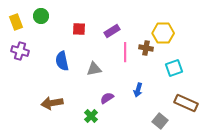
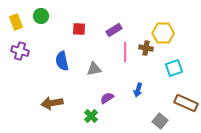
purple rectangle: moved 2 px right, 1 px up
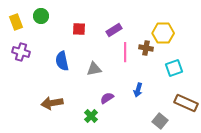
purple cross: moved 1 px right, 1 px down
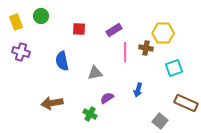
gray triangle: moved 1 px right, 4 px down
green cross: moved 1 px left, 2 px up; rotated 16 degrees counterclockwise
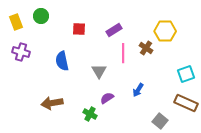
yellow hexagon: moved 2 px right, 2 px up
brown cross: rotated 24 degrees clockwise
pink line: moved 2 px left, 1 px down
cyan square: moved 12 px right, 6 px down
gray triangle: moved 4 px right, 2 px up; rotated 49 degrees counterclockwise
blue arrow: rotated 16 degrees clockwise
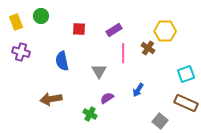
brown cross: moved 2 px right
brown arrow: moved 1 px left, 4 px up
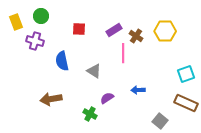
brown cross: moved 12 px left, 12 px up
purple cross: moved 14 px right, 11 px up
gray triangle: moved 5 px left; rotated 28 degrees counterclockwise
blue arrow: rotated 56 degrees clockwise
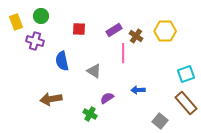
brown rectangle: rotated 25 degrees clockwise
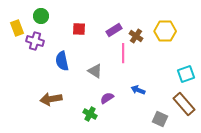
yellow rectangle: moved 1 px right, 6 px down
gray triangle: moved 1 px right
blue arrow: rotated 24 degrees clockwise
brown rectangle: moved 2 px left, 1 px down
gray square: moved 2 px up; rotated 14 degrees counterclockwise
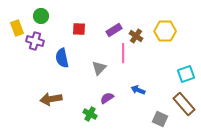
blue semicircle: moved 3 px up
gray triangle: moved 4 px right, 3 px up; rotated 42 degrees clockwise
